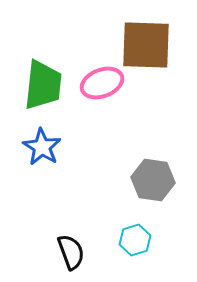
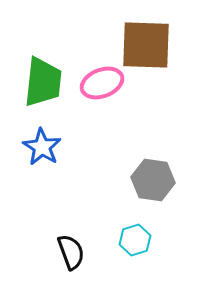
green trapezoid: moved 3 px up
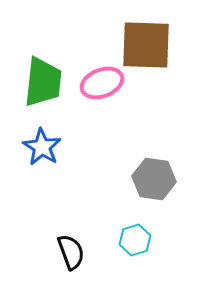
gray hexagon: moved 1 px right, 1 px up
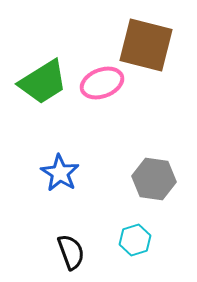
brown square: rotated 12 degrees clockwise
green trapezoid: rotated 52 degrees clockwise
blue star: moved 18 px right, 26 px down
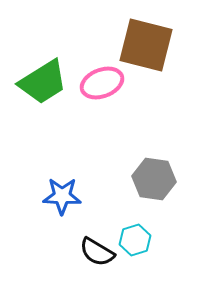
blue star: moved 2 px right, 23 px down; rotated 30 degrees counterclockwise
black semicircle: moved 26 px right; rotated 141 degrees clockwise
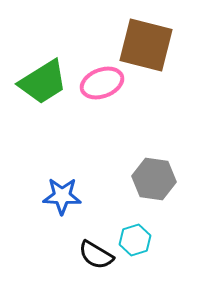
black semicircle: moved 1 px left, 3 px down
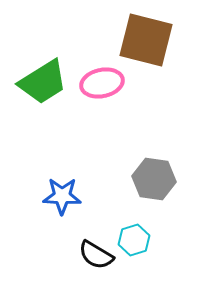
brown square: moved 5 px up
pink ellipse: rotated 9 degrees clockwise
cyan hexagon: moved 1 px left
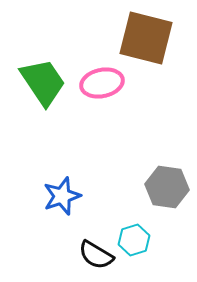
brown square: moved 2 px up
green trapezoid: rotated 92 degrees counterclockwise
gray hexagon: moved 13 px right, 8 px down
blue star: rotated 21 degrees counterclockwise
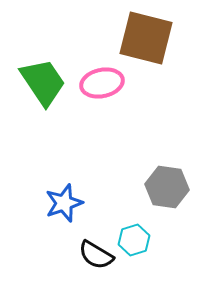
blue star: moved 2 px right, 7 px down
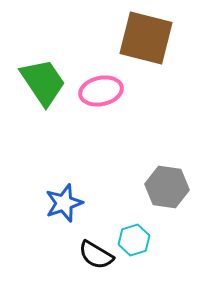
pink ellipse: moved 1 px left, 8 px down
